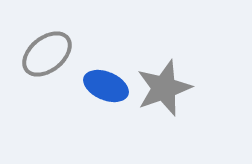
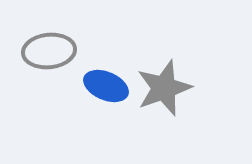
gray ellipse: moved 2 px right, 3 px up; rotated 33 degrees clockwise
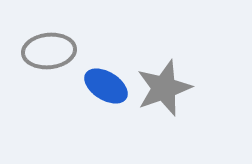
blue ellipse: rotated 9 degrees clockwise
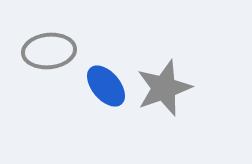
blue ellipse: rotated 18 degrees clockwise
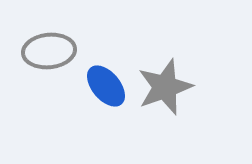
gray star: moved 1 px right, 1 px up
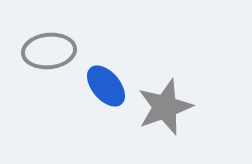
gray star: moved 20 px down
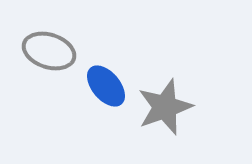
gray ellipse: rotated 24 degrees clockwise
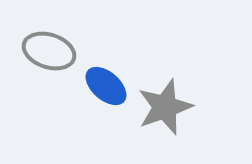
blue ellipse: rotated 9 degrees counterclockwise
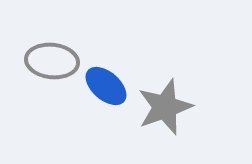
gray ellipse: moved 3 px right, 10 px down; rotated 12 degrees counterclockwise
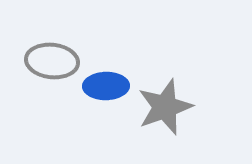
blue ellipse: rotated 42 degrees counterclockwise
